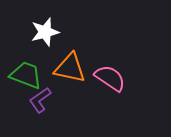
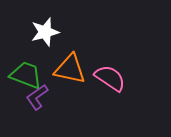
orange triangle: moved 1 px down
purple L-shape: moved 3 px left, 3 px up
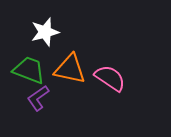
green trapezoid: moved 3 px right, 5 px up
purple L-shape: moved 1 px right, 1 px down
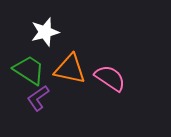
green trapezoid: rotated 12 degrees clockwise
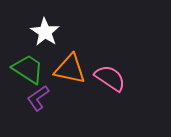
white star: rotated 24 degrees counterclockwise
green trapezoid: moved 1 px left, 1 px up
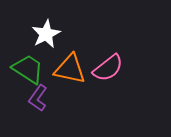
white star: moved 1 px right, 2 px down; rotated 12 degrees clockwise
pink semicircle: moved 2 px left, 10 px up; rotated 108 degrees clockwise
purple L-shape: rotated 20 degrees counterclockwise
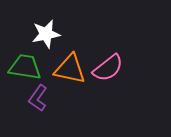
white star: rotated 16 degrees clockwise
green trapezoid: moved 3 px left, 2 px up; rotated 24 degrees counterclockwise
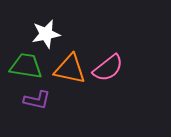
green trapezoid: moved 1 px right, 1 px up
purple L-shape: moved 1 px left, 2 px down; rotated 112 degrees counterclockwise
